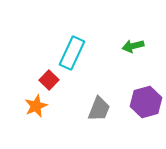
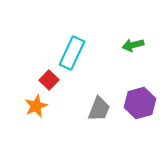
green arrow: moved 1 px up
purple hexagon: moved 6 px left, 1 px down
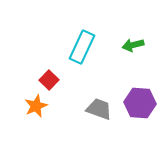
cyan rectangle: moved 10 px right, 6 px up
purple hexagon: rotated 20 degrees clockwise
gray trapezoid: rotated 92 degrees counterclockwise
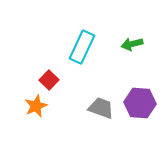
green arrow: moved 1 px left, 1 px up
gray trapezoid: moved 2 px right, 1 px up
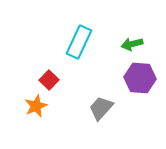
cyan rectangle: moved 3 px left, 5 px up
purple hexagon: moved 25 px up
gray trapezoid: rotated 68 degrees counterclockwise
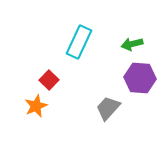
gray trapezoid: moved 7 px right
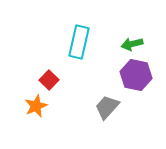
cyan rectangle: rotated 12 degrees counterclockwise
purple hexagon: moved 4 px left, 3 px up; rotated 8 degrees clockwise
gray trapezoid: moved 1 px left, 1 px up
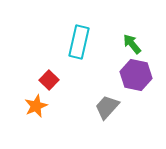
green arrow: rotated 65 degrees clockwise
